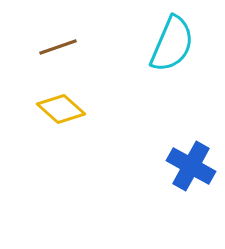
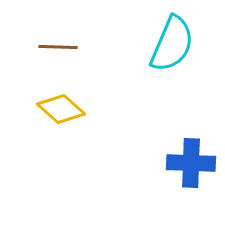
brown line: rotated 21 degrees clockwise
blue cross: moved 3 px up; rotated 27 degrees counterclockwise
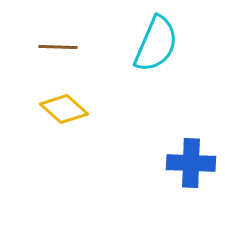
cyan semicircle: moved 16 px left
yellow diamond: moved 3 px right
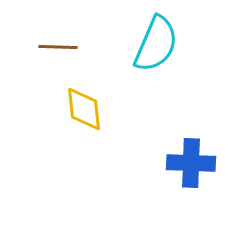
yellow diamond: moved 20 px right; rotated 42 degrees clockwise
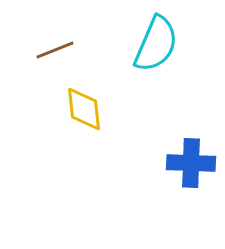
brown line: moved 3 px left, 3 px down; rotated 24 degrees counterclockwise
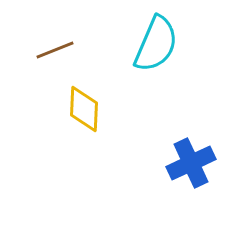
yellow diamond: rotated 9 degrees clockwise
blue cross: rotated 27 degrees counterclockwise
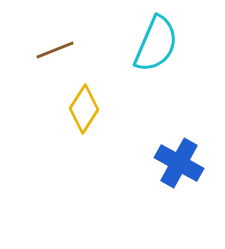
yellow diamond: rotated 30 degrees clockwise
blue cross: moved 12 px left; rotated 36 degrees counterclockwise
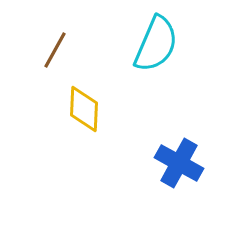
brown line: rotated 39 degrees counterclockwise
yellow diamond: rotated 30 degrees counterclockwise
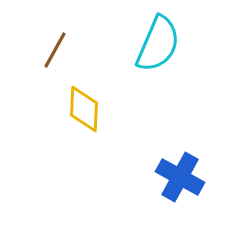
cyan semicircle: moved 2 px right
blue cross: moved 1 px right, 14 px down
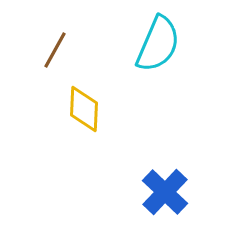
blue cross: moved 15 px left, 15 px down; rotated 15 degrees clockwise
